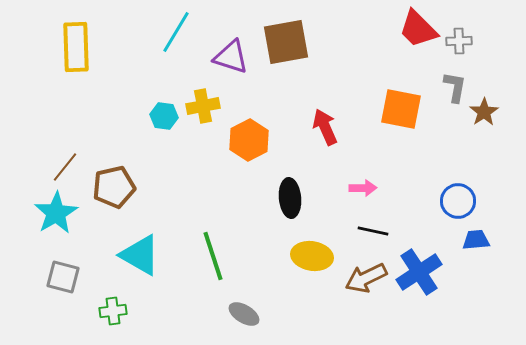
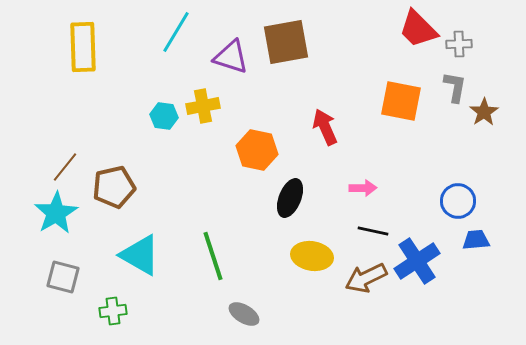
gray cross: moved 3 px down
yellow rectangle: moved 7 px right
orange square: moved 8 px up
orange hexagon: moved 8 px right, 10 px down; rotated 21 degrees counterclockwise
black ellipse: rotated 27 degrees clockwise
blue cross: moved 2 px left, 11 px up
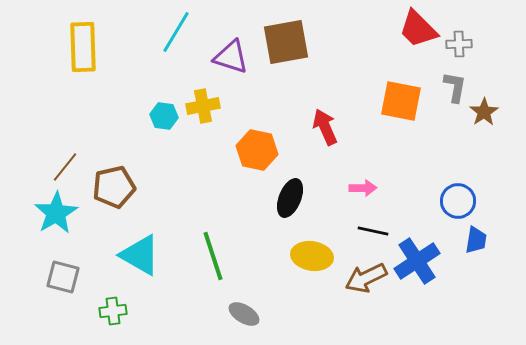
blue trapezoid: rotated 104 degrees clockwise
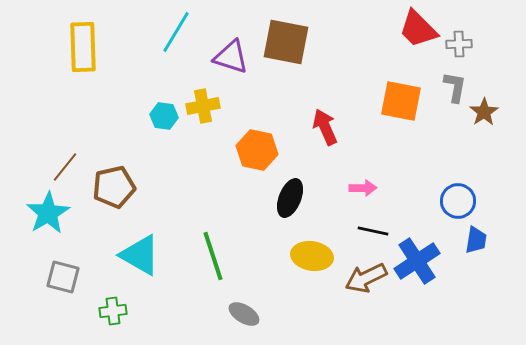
brown square: rotated 21 degrees clockwise
cyan star: moved 8 px left
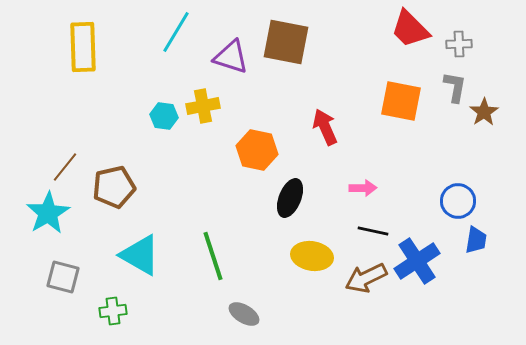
red trapezoid: moved 8 px left
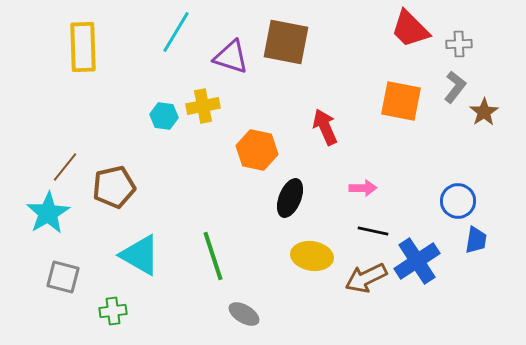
gray L-shape: rotated 28 degrees clockwise
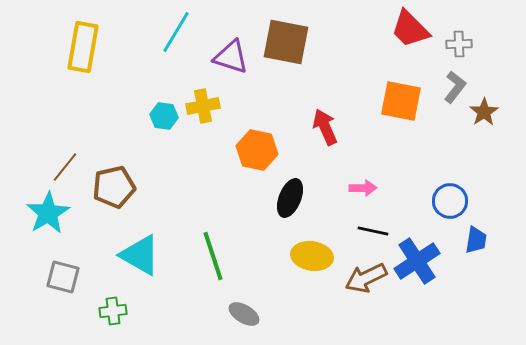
yellow rectangle: rotated 12 degrees clockwise
blue circle: moved 8 px left
